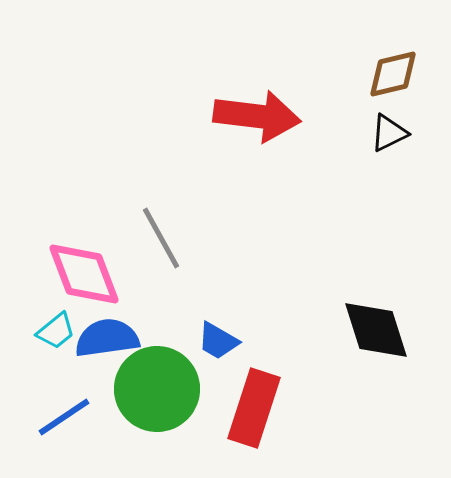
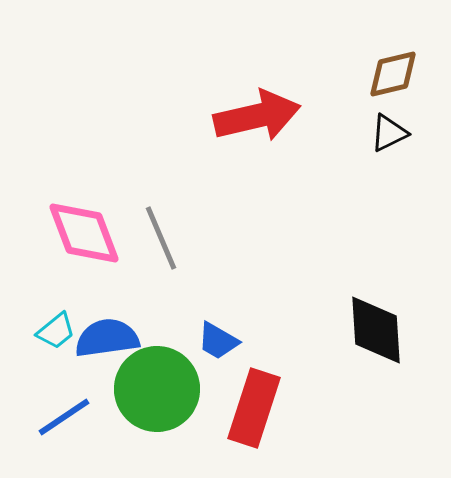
red arrow: rotated 20 degrees counterclockwise
gray line: rotated 6 degrees clockwise
pink diamond: moved 41 px up
black diamond: rotated 14 degrees clockwise
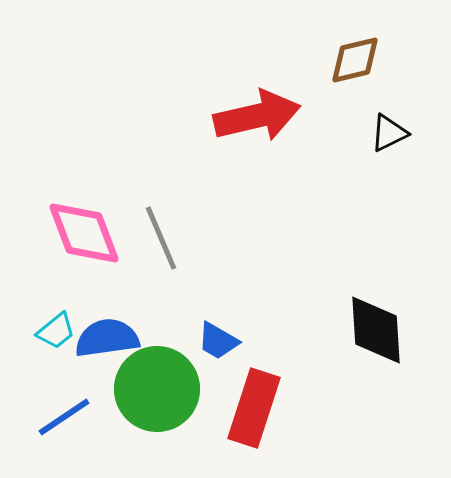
brown diamond: moved 38 px left, 14 px up
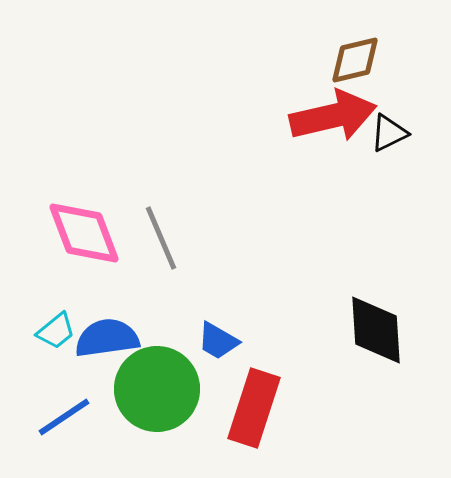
red arrow: moved 76 px right
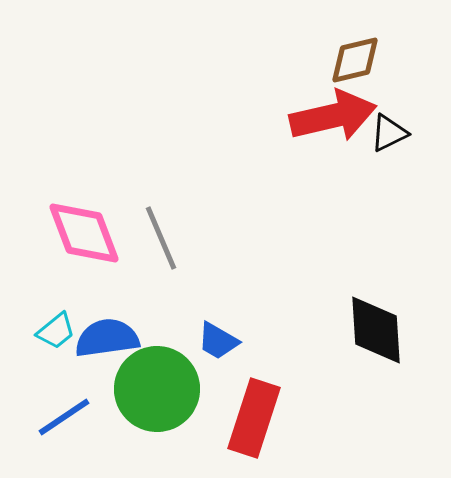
red rectangle: moved 10 px down
